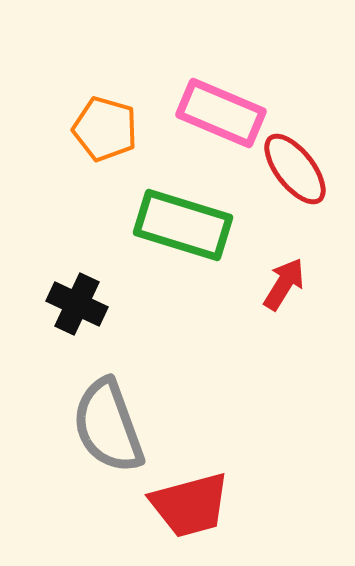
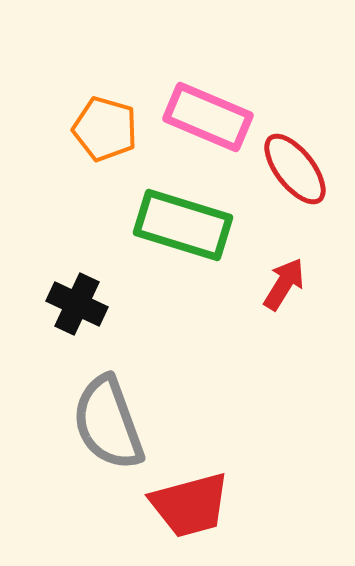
pink rectangle: moved 13 px left, 4 px down
gray semicircle: moved 3 px up
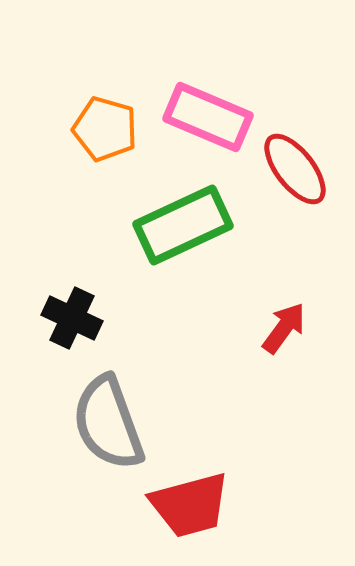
green rectangle: rotated 42 degrees counterclockwise
red arrow: moved 44 px down; rotated 4 degrees clockwise
black cross: moved 5 px left, 14 px down
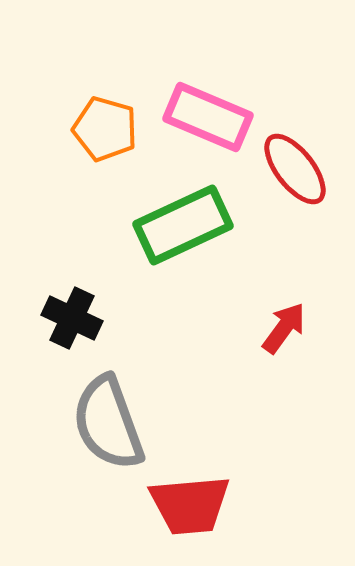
red trapezoid: rotated 10 degrees clockwise
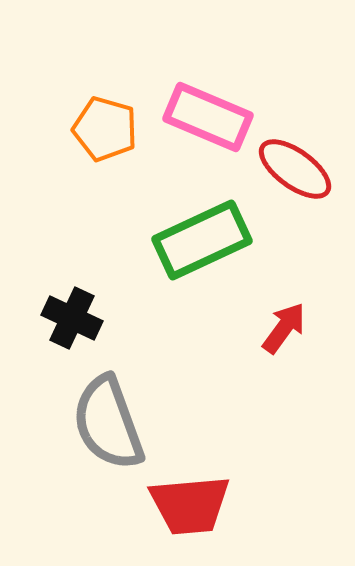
red ellipse: rotated 16 degrees counterclockwise
green rectangle: moved 19 px right, 15 px down
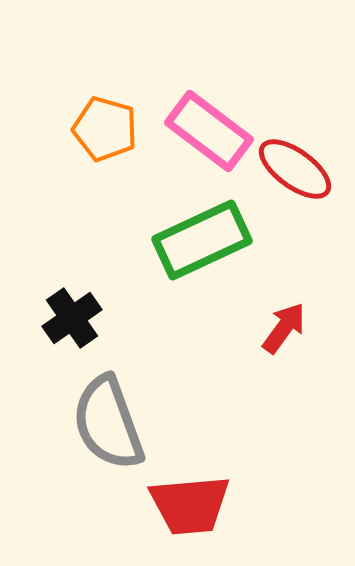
pink rectangle: moved 1 px right, 14 px down; rotated 14 degrees clockwise
black cross: rotated 30 degrees clockwise
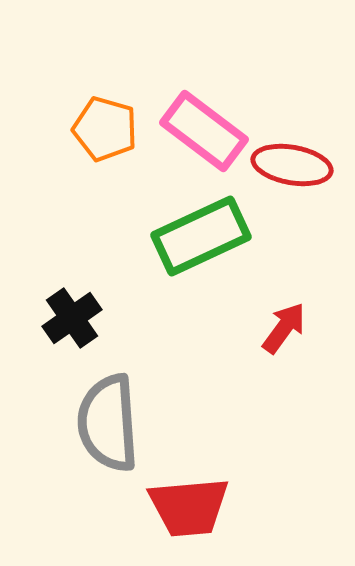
pink rectangle: moved 5 px left
red ellipse: moved 3 px left, 4 px up; rotated 26 degrees counterclockwise
green rectangle: moved 1 px left, 4 px up
gray semicircle: rotated 16 degrees clockwise
red trapezoid: moved 1 px left, 2 px down
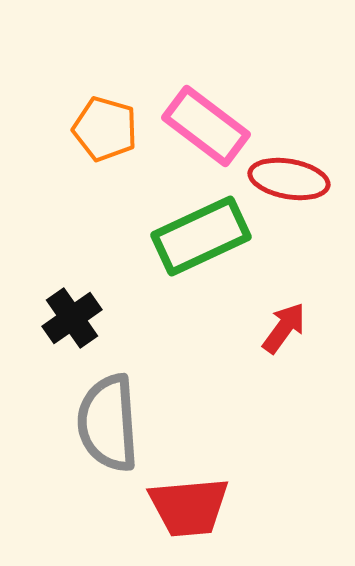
pink rectangle: moved 2 px right, 5 px up
red ellipse: moved 3 px left, 14 px down
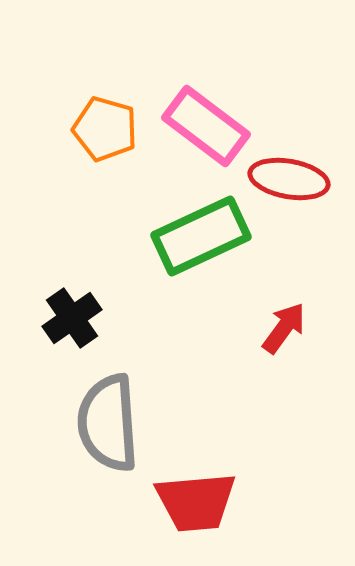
red trapezoid: moved 7 px right, 5 px up
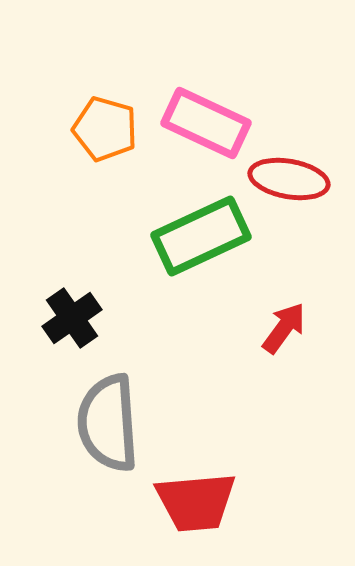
pink rectangle: moved 3 px up; rotated 12 degrees counterclockwise
